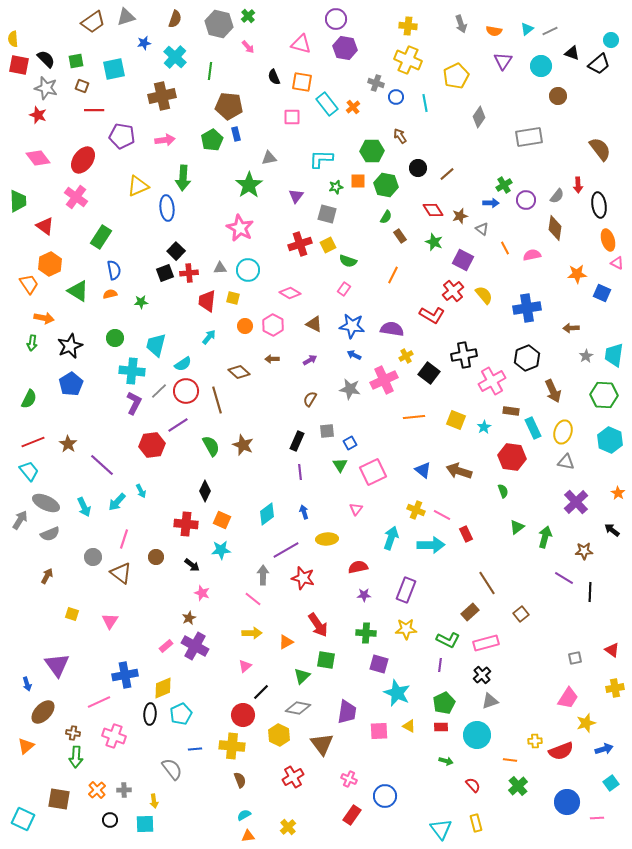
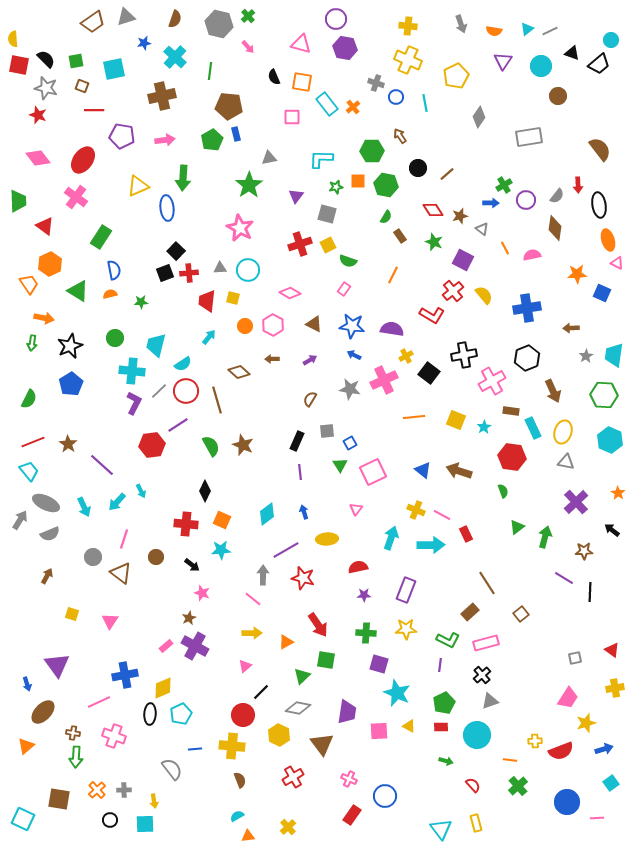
cyan semicircle at (244, 815): moved 7 px left, 1 px down
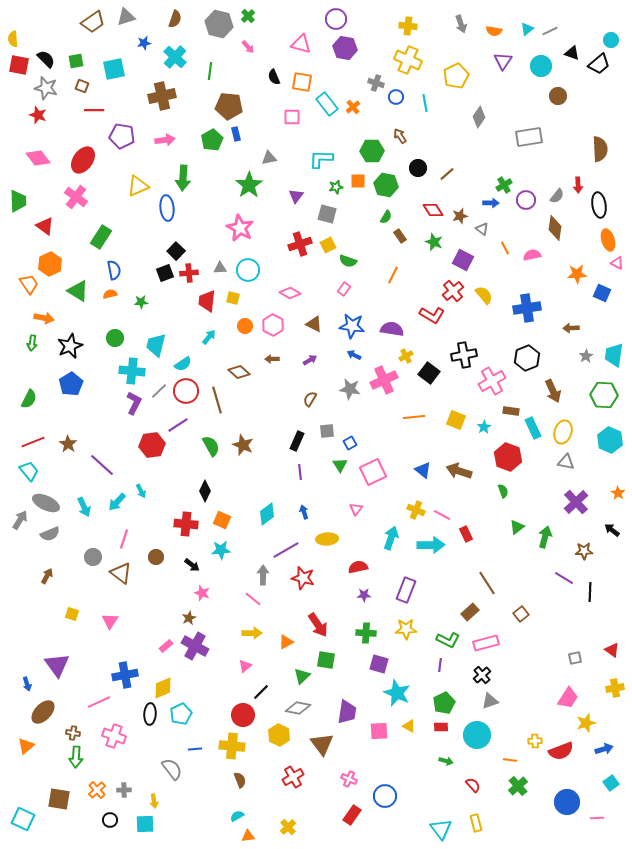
brown semicircle at (600, 149): rotated 35 degrees clockwise
red hexagon at (512, 457): moved 4 px left; rotated 12 degrees clockwise
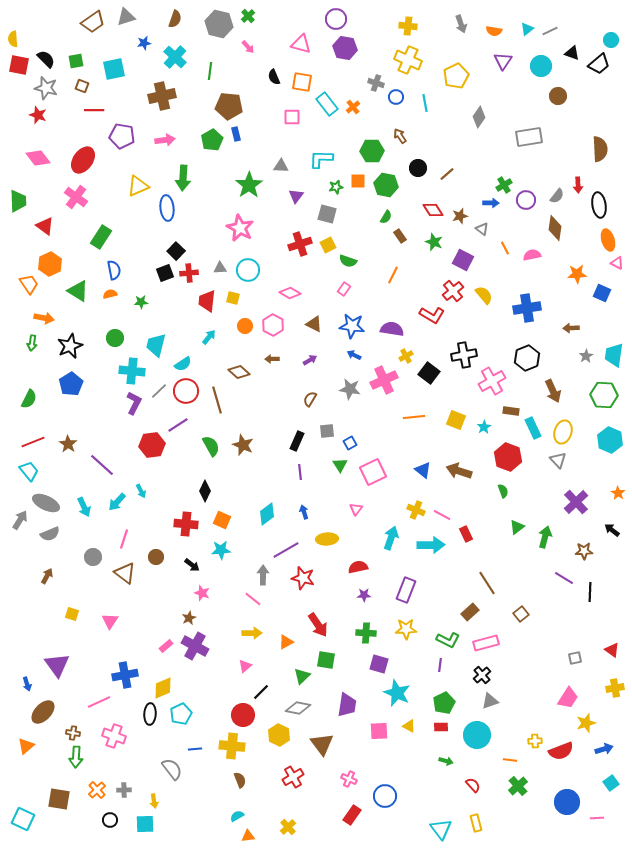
gray triangle at (269, 158): moved 12 px right, 8 px down; rotated 14 degrees clockwise
gray triangle at (566, 462): moved 8 px left, 2 px up; rotated 36 degrees clockwise
brown triangle at (121, 573): moved 4 px right
purple trapezoid at (347, 712): moved 7 px up
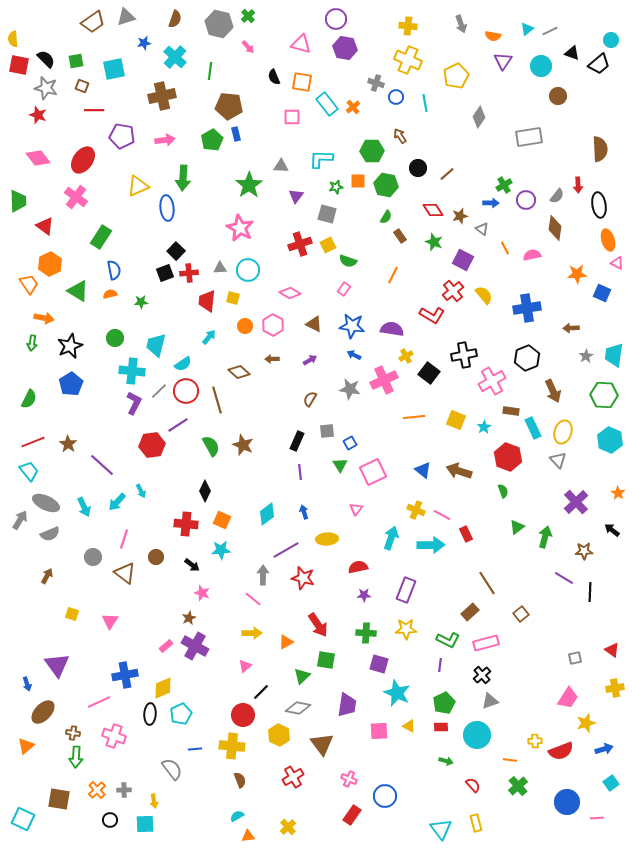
orange semicircle at (494, 31): moved 1 px left, 5 px down
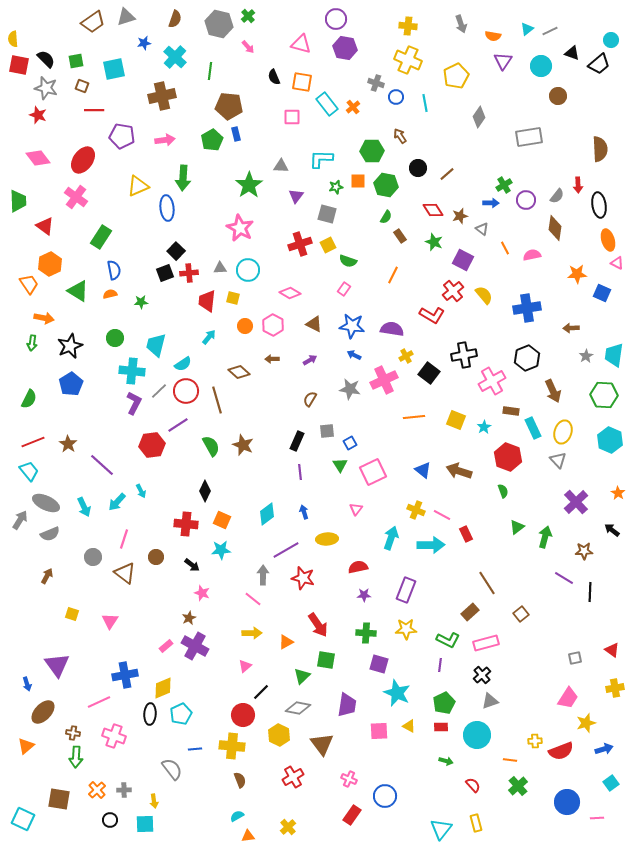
cyan triangle at (441, 829): rotated 15 degrees clockwise
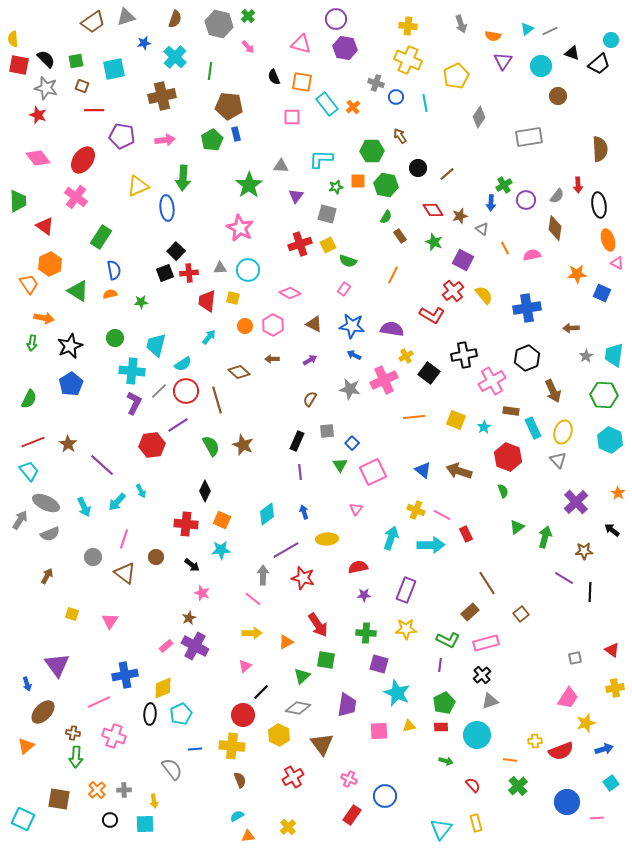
blue arrow at (491, 203): rotated 91 degrees clockwise
blue square at (350, 443): moved 2 px right; rotated 16 degrees counterclockwise
yellow triangle at (409, 726): rotated 40 degrees counterclockwise
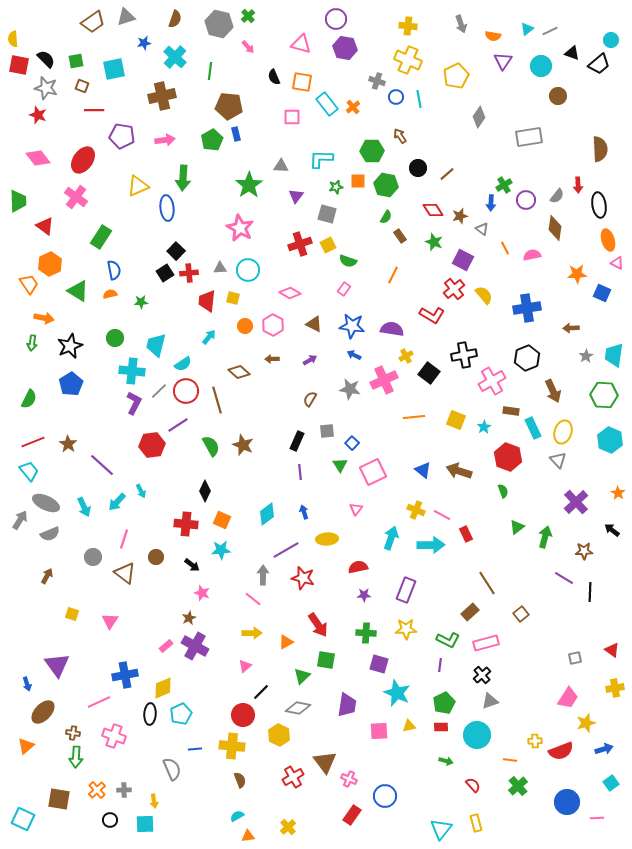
gray cross at (376, 83): moved 1 px right, 2 px up
cyan line at (425, 103): moved 6 px left, 4 px up
black square at (165, 273): rotated 12 degrees counterclockwise
red cross at (453, 291): moved 1 px right, 2 px up
brown triangle at (322, 744): moved 3 px right, 18 px down
gray semicircle at (172, 769): rotated 15 degrees clockwise
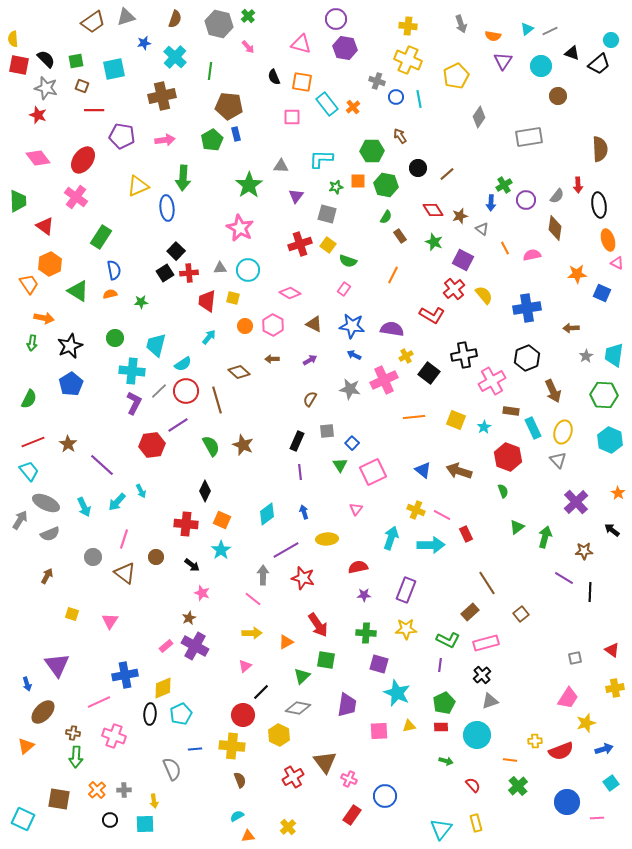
yellow square at (328, 245): rotated 28 degrees counterclockwise
cyan star at (221, 550): rotated 30 degrees counterclockwise
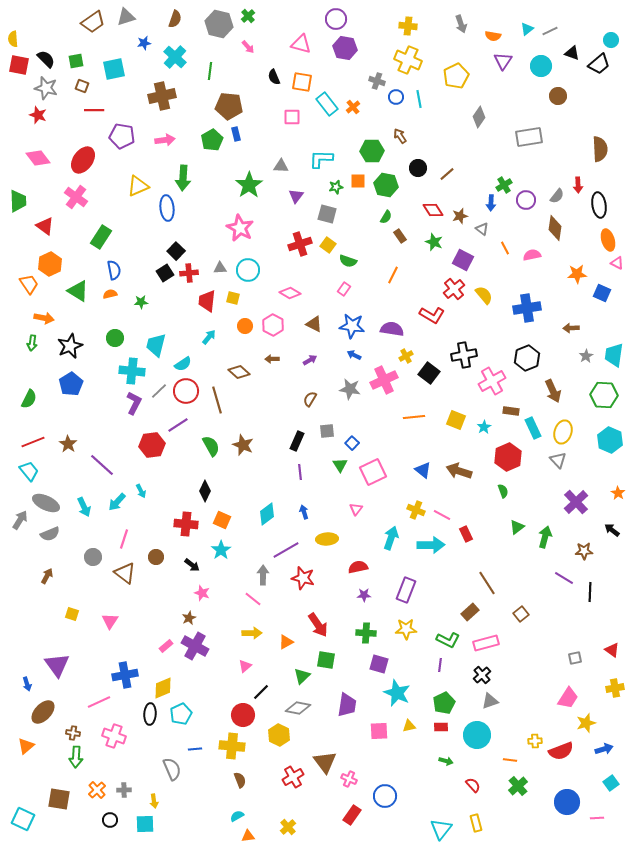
red hexagon at (508, 457): rotated 16 degrees clockwise
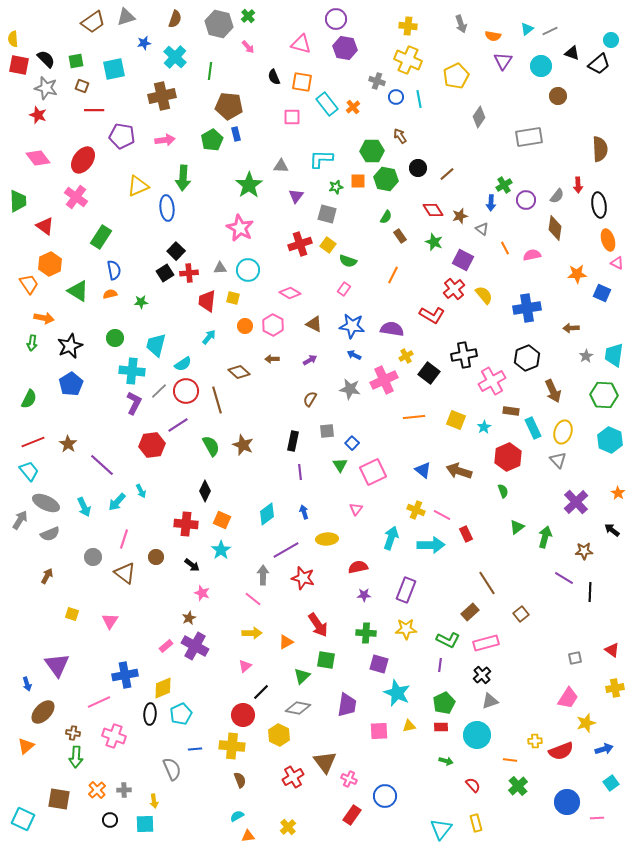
green hexagon at (386, 185): moved 6 px up
black rectangle at (297, 441): moved 4 px left; rotated 12 degrees counterclockwise
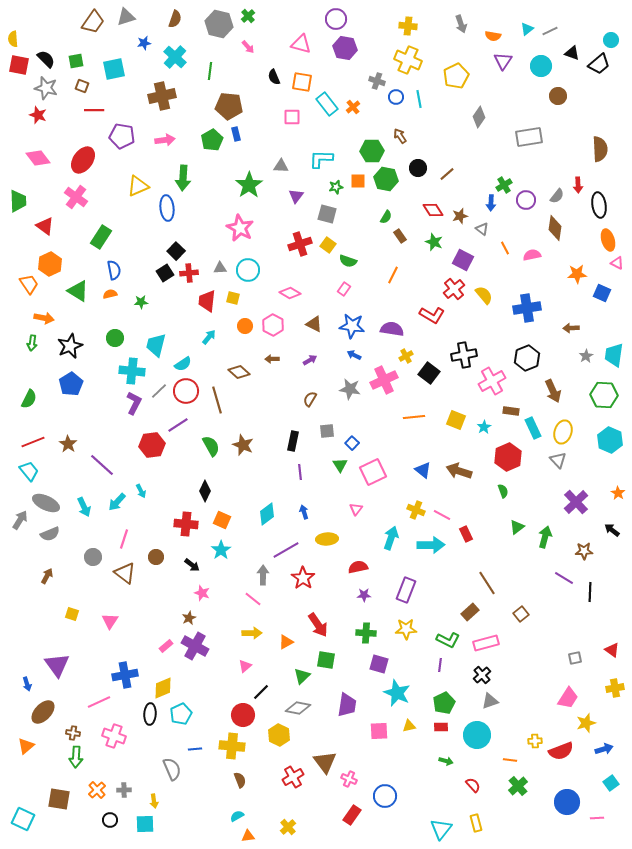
brown trapezoid at (93, 22): rotated 20 degrees counterclockwise
red star at (303, 578): rotated 20 degrees clockwise
